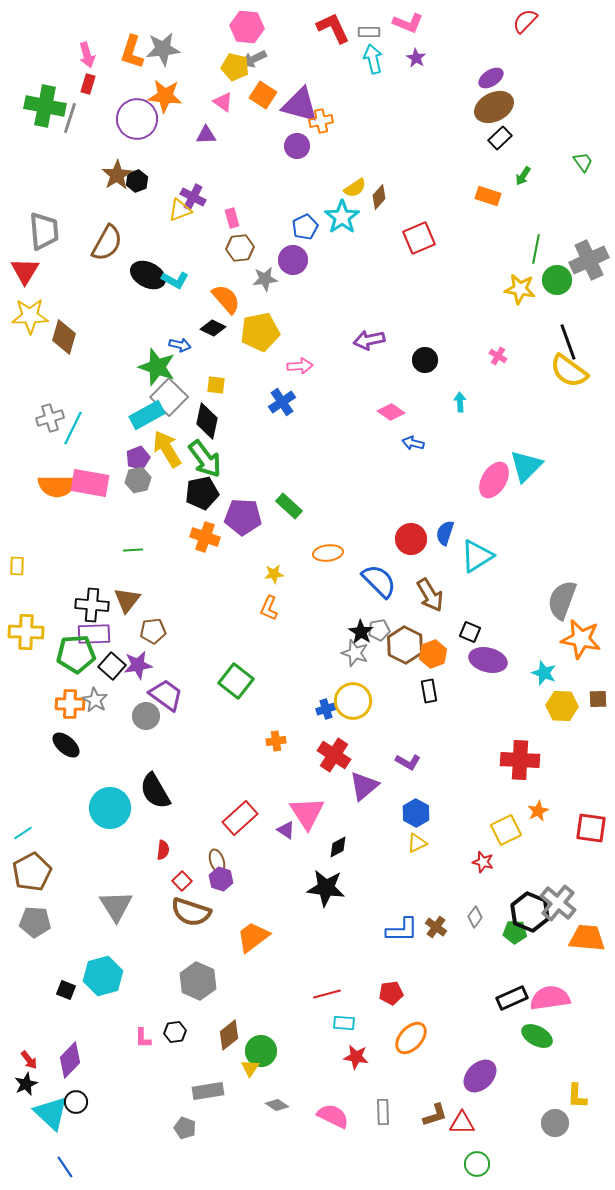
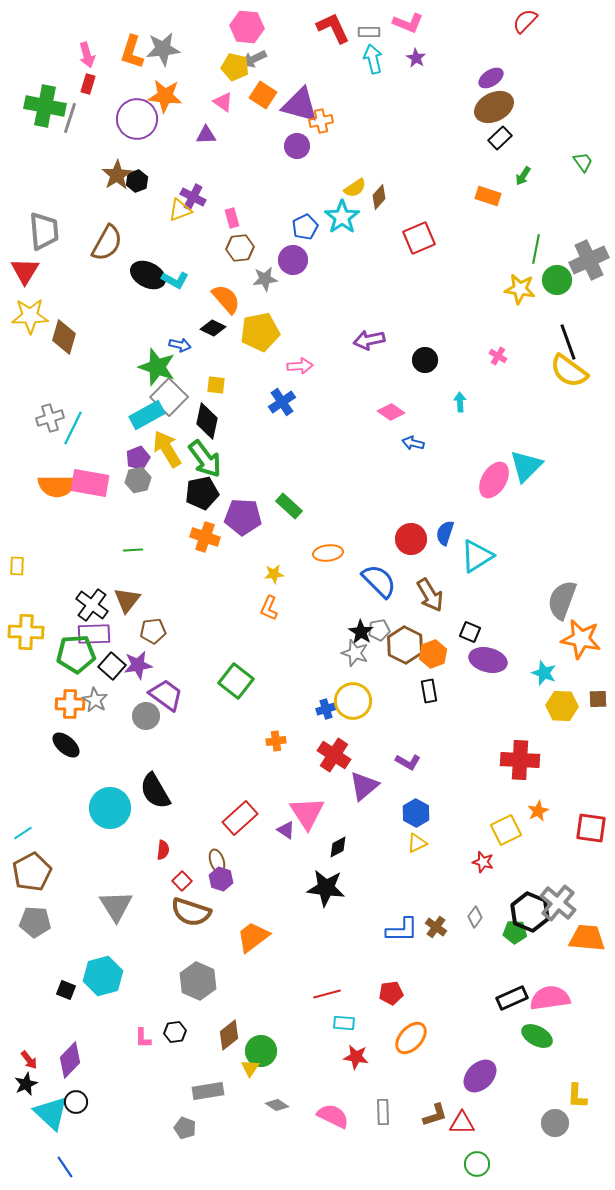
black cross at (92, 605): rotated 32 degrees clockwise
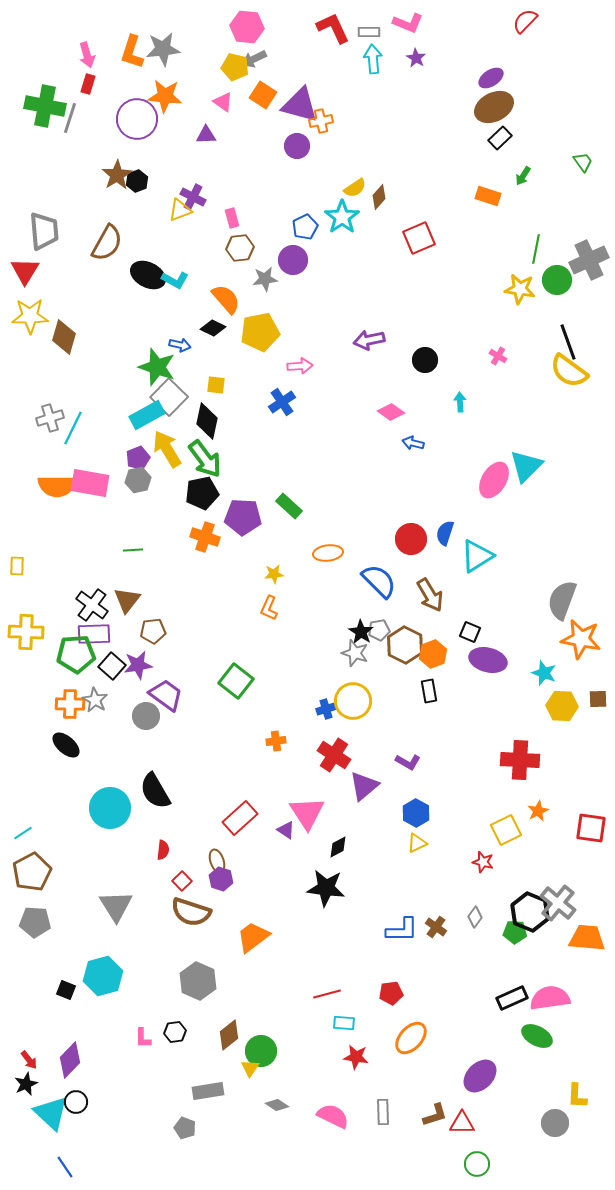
cyan arrow at (373, 59): rotated 8 degrees clockwise
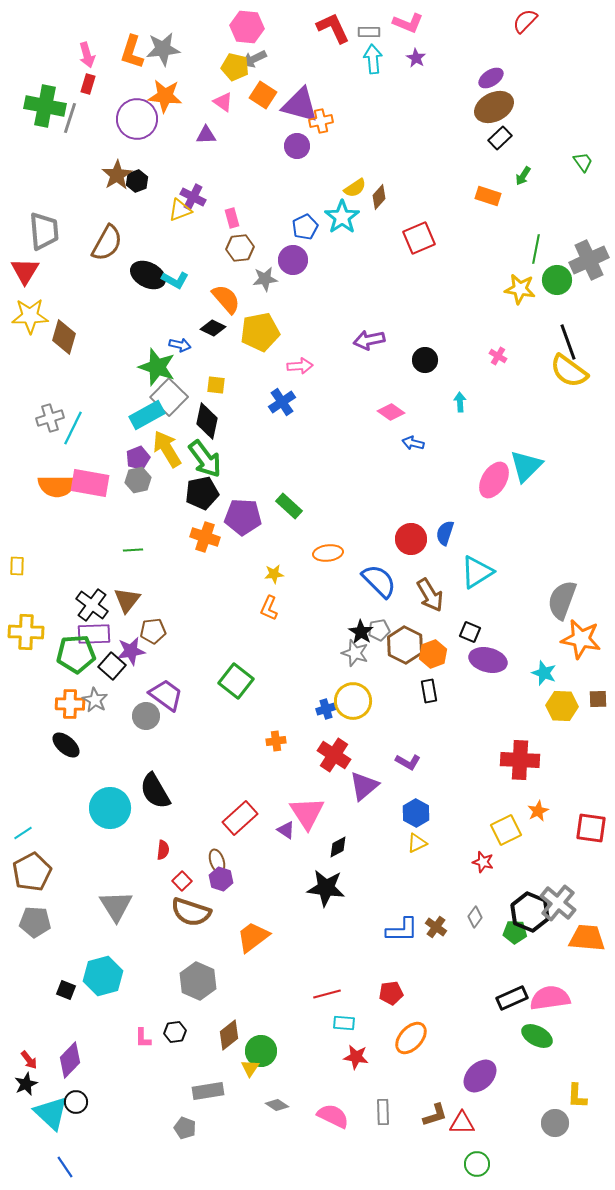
cyan triangle at (477, 556): moved 16 px down
purple star at (138, 665): moved 7 px left, 14 px up
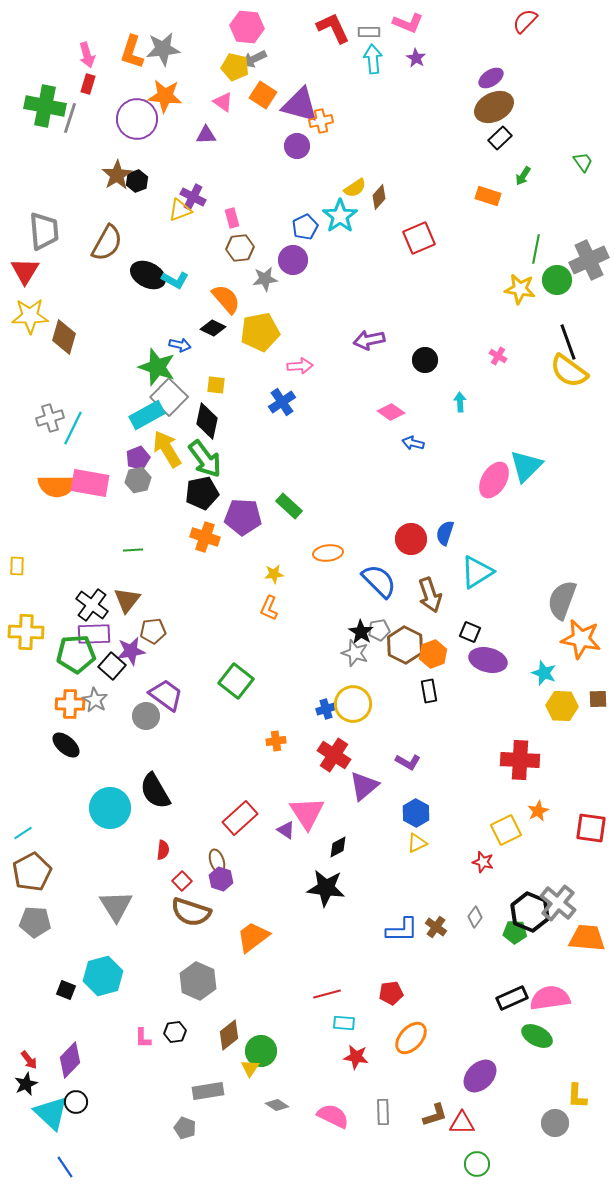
cyan star at (342, 217): moved 2 px left, 1 px up
brown arrow at (430, 595): rotated 12 degrees clockwise
yellow circle at (353, 701): moved 3 px down
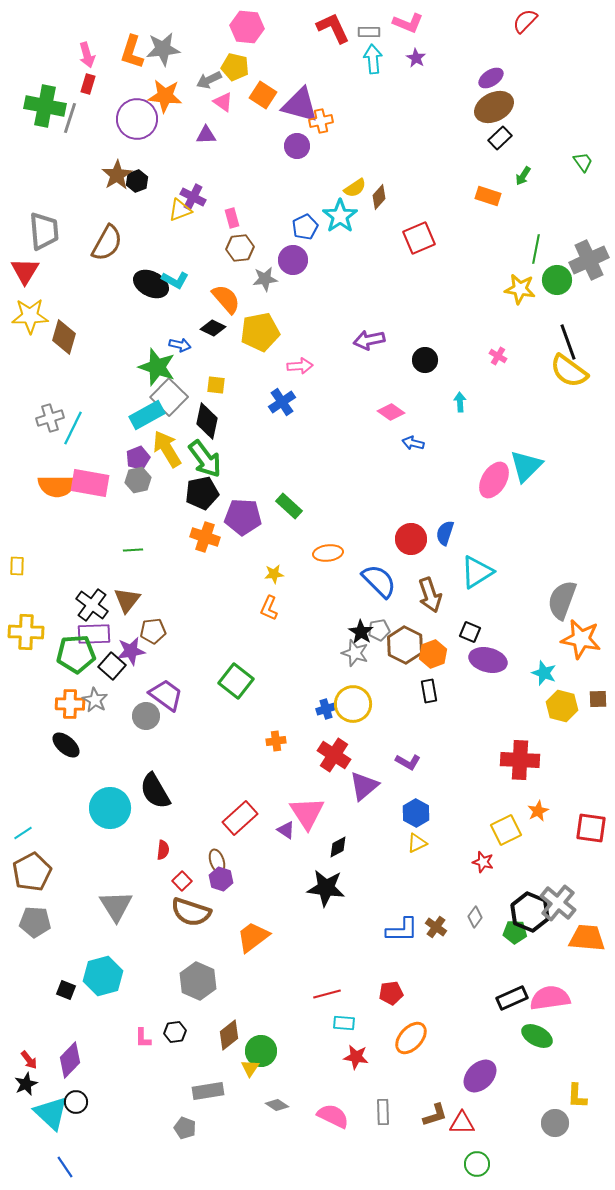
gray arrow at (254, 59): moved 45 px left, 21 px down
black ellipse at (148, 275): moved 3 px right, 9 px down
yellow hexagon at (562, 706): rotated 12 degrees clockwise
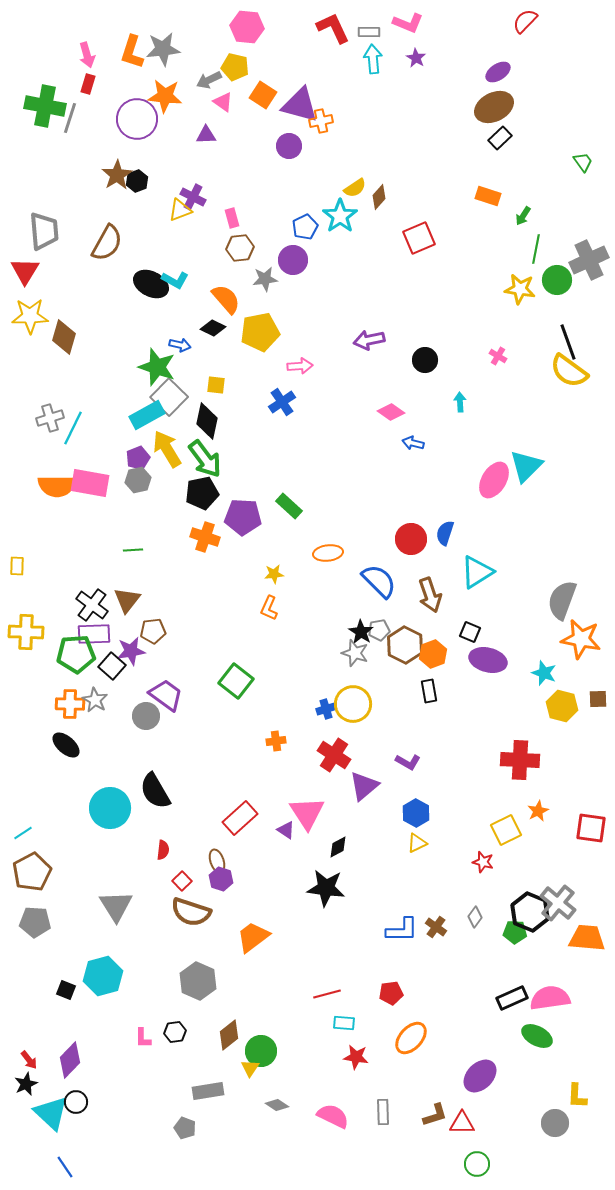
purple ellipse at (491, 78): moved 7 px right, 6 px up
purple circle at (297, 146): moved 8 px left
green arrow at (523, 176): moved 40 px down
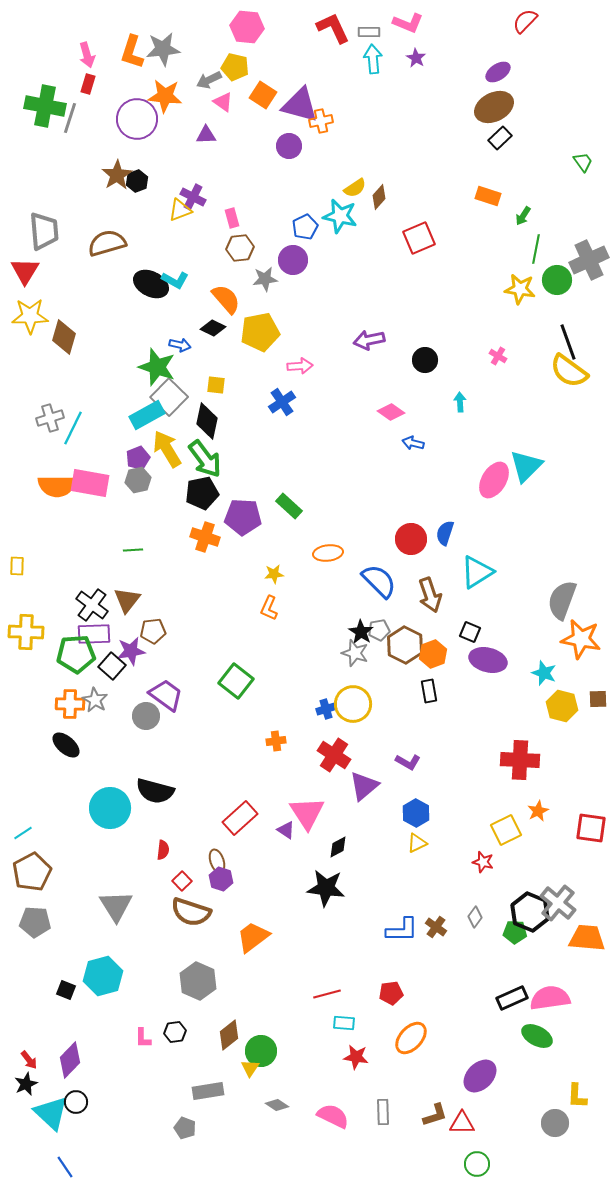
cyan star at (340, 216): rotated 24 degrees counterclockwise
brown semicircle at (107, 243): rotated 135 degrees counterclockwise
black semicircle at (155, 791): rotated 45 degrees counterclockwise
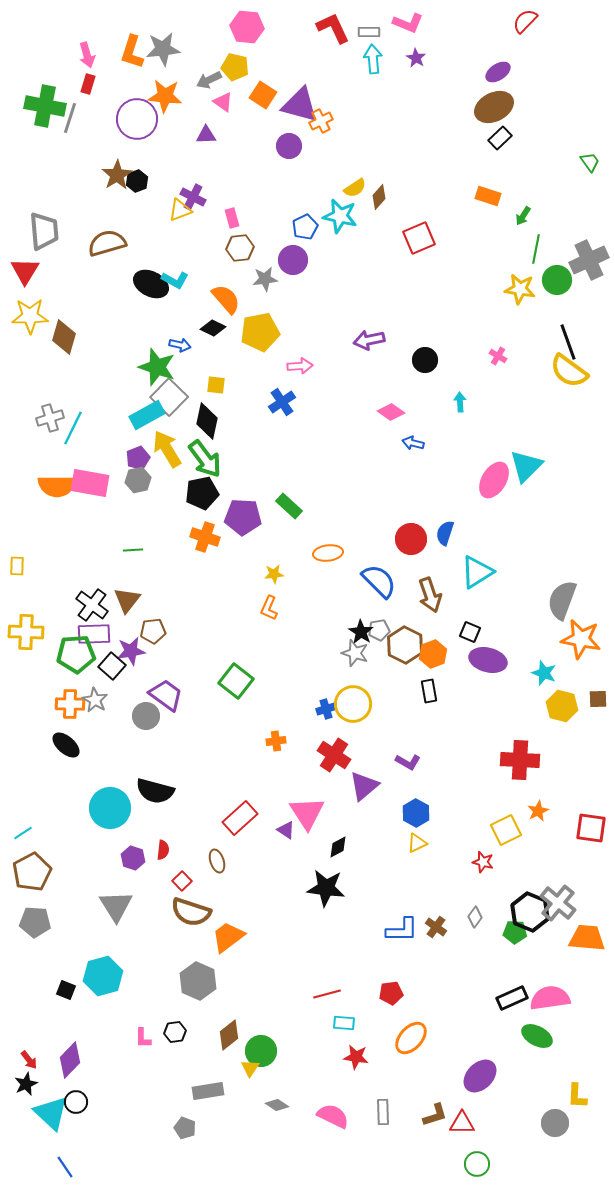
orange cross at (321, 121): rotated 15 degrees counterclockwise
green trapezoid at (583, 162): moved 7 px right
purple hexagon at (221, 879): moved 88 px left, 21 px up
orange trapezoid at (253, 937): moved 25 px left
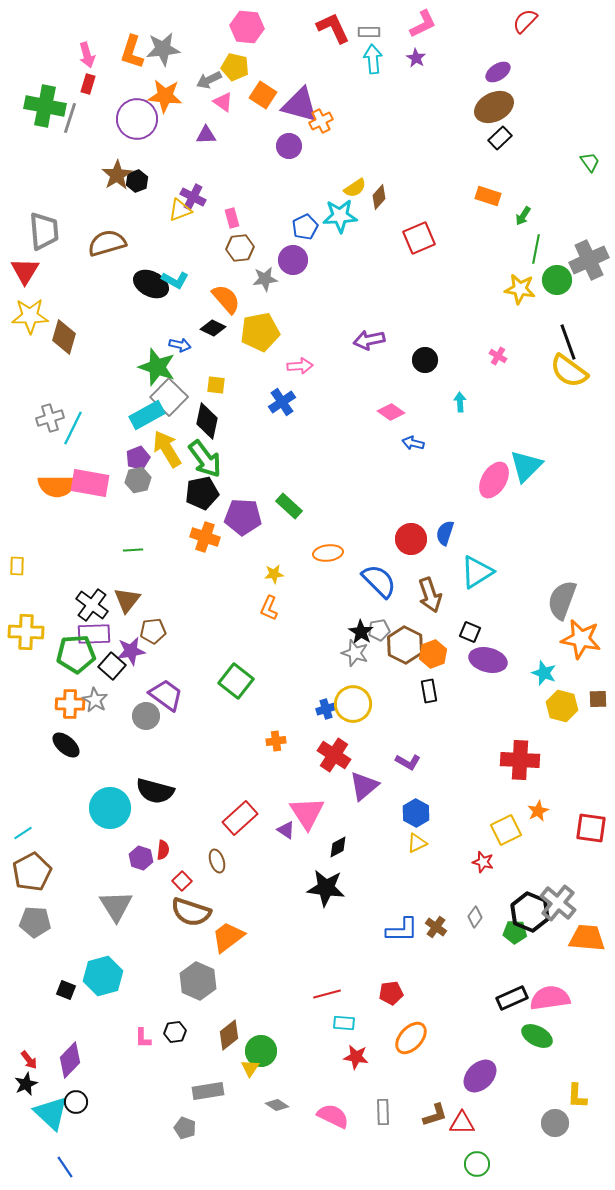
pink L-shape at (408, 23): moved 15 px right, 1 px down; rotated 48 degrees counterclockwise
cyan star at (340, 216): rotated 16 degrees counterclockwise
purple hexagon at (133, 858): moved 8 px right
